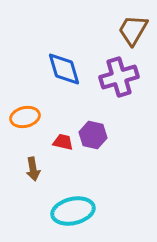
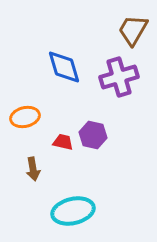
blue diamond: moved 2 px up
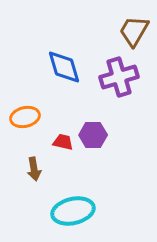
brown trapezoid: moved 1 px right, 1 px down
purple hexagon: rotated 12 degrees counterclockwise
brown arrow: moved 1 px right
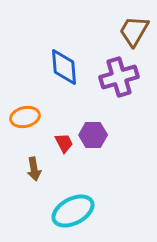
blue diamond: rotated 12 degrees clockwise
red trapezoid: moved 1 px right, 1 px down; rotated 50 degrees clockwise
cyan ellipse: rotated 15 degrees counterclockwise
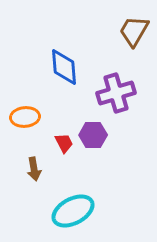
purple cross: moved 3 px left, 16 px down
orange ellipse: rotated 8 degrees clockwise
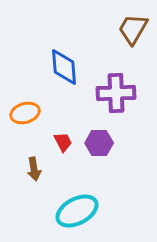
brown trapezoid: moved 1 px left, 2 px up
purple cross: rotated 15 degrees clockwise
orange ellipse: moved 4 px up; rotated 12 degrees counterclockwise
purple hexagon: moved 6 px right, 8 px down
red trapezoid: moved 1 px left, 1 px up
cyan ellipse: moved 4 px right
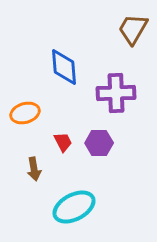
cyan ellipse: moved 3 px left, 4 px up
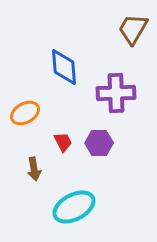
orange ellipse: rotated 12 degrees counterclockwise
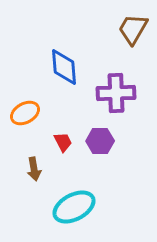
purple hexagon: moved 1 px right, 2 px up
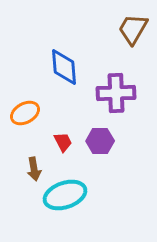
cyan ellipse: moved 9 px left, 12 px up; rotated 9 degrees clockwise
